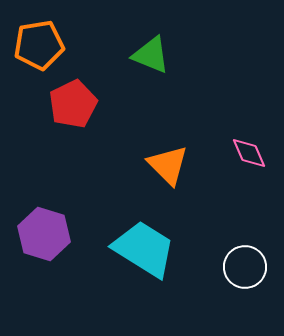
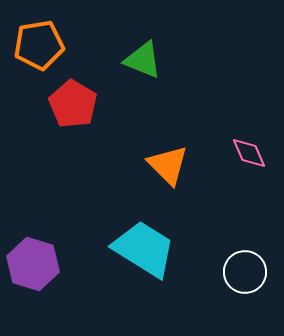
green triangle: moved 8 px left, 5 px down
red pentagon: rotated 15 degrees counterclockwise
purple hexagon: moved 11 px left, 30 px down
white circle: moved 5 px down
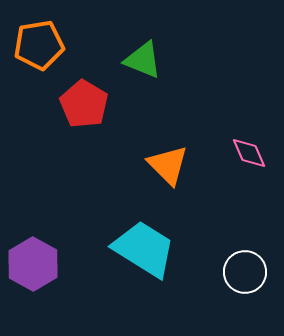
red pentagon: moved 11 px right
purple hexagon: rotated 12 degrees clockwise
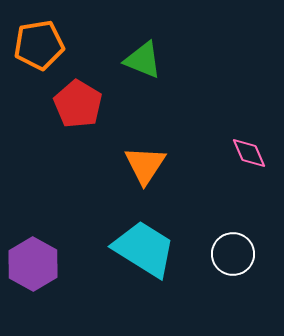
red pentagon: moved 6 px left
orange triangle: moved 23 px left; rotated 18 degrees clockwise
white circle: moved 12 px left, 18 px up
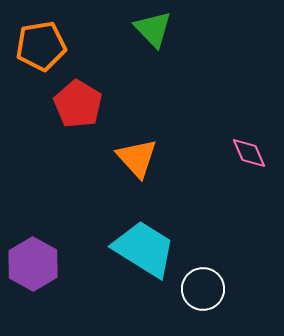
orange pentagon: moved 2 px right, 1 px down
green triangle: moved 10 px right, 31 px up; rotated 24 degrees clockwise
orange triangle: moved 8 px left, 7 px up; rotated 15 degrees counterclockwise
white circle: moved 30 px left, 35 px down
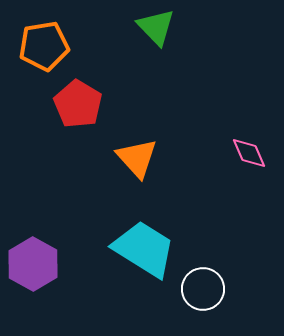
green triangle: moved 3 px right, 2 px up
orange pentagon: moved 3 px right
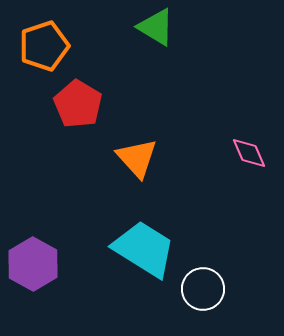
green triangle: rotated 15 degrees counterclockwise
orange pentagon: rotated 9 degrees counterclockwise
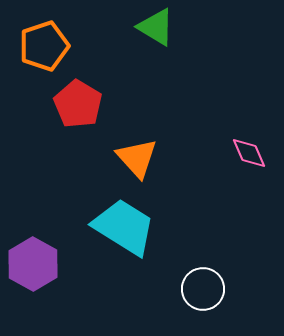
cyan trapezoid: moved 20 px left, 22 px up
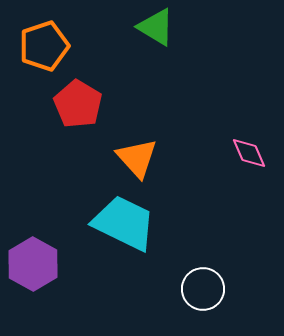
cyan trapezoid: moved 4 px up; rotated 6 degrees counterclockwise
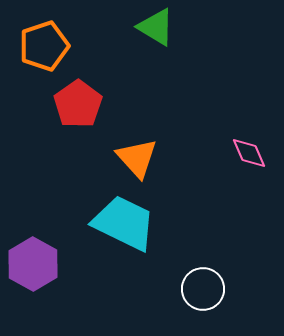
red pentagon: rotated 6 degrees clockwise
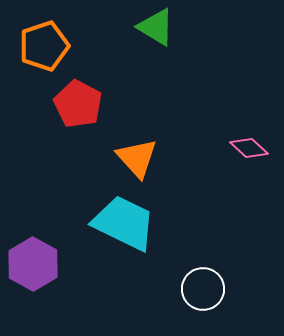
red pentagon: rotated 9 degrees counterclockwise
pink diamond: moved 5 px up; rotated 24 degrees counterclockwise
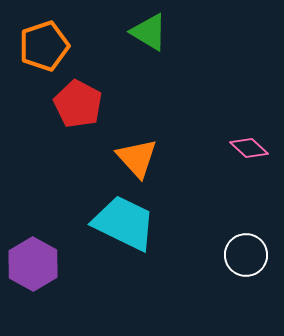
green triangle: moved 7 px left, 5 px down
white circle: moved 43 px right, 34 px up
